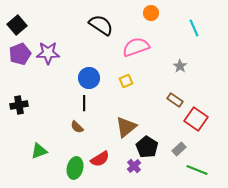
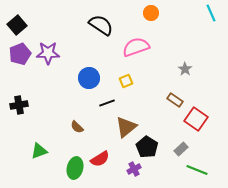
cyan line: moved 17 px right, 15 px up
gray star: moved 5 px right, 3 px down
black line: moved 23 px right; rotated 70 degrees clockwise
gray rectangle: moved 2 px right
purple cross: moved 3 px down; rotated 16 degrees clockwise
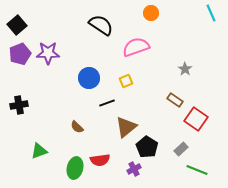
red semicircle: moved 1 px down; rotated 24 degrees clockwise
